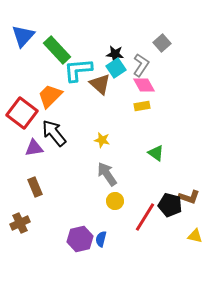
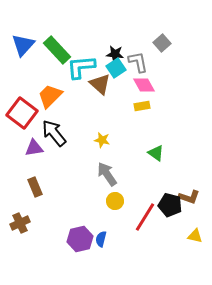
blue triangle: moved 9 px down
gray L-shape: moved 3 px left, 3 px up; rotated 45 degrees counterclockwise
cyan L-shape: moved 3 px right, 3 px up
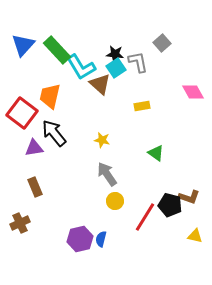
cyan L-shape: rotated 116 degrees counterclockwise
pink diamond: moved 49 px right, 7 px down
orange trapezoid: rotated 32 degrees counterclockwise
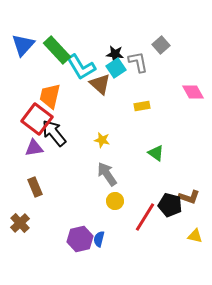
gray square: moved 1 px left, 2 px down
red square: moved 15 px right, 6 px down
brown cross: rotated 18 degrees counterclockwise
blue semicircle: moved 2 px left
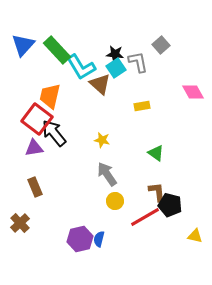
brown L-shape: moved 32 px left, 5 px up; rotated 115 degrees counterclockwise
red line: rotated 28 degrees clockwise
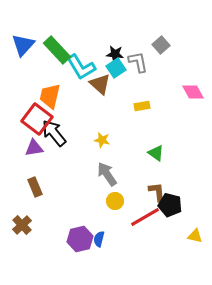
brown cross: moved 2 px right, 2 px down
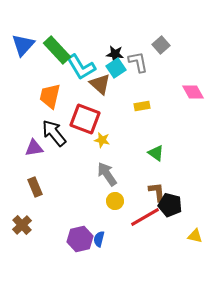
red square: moved 48 px right; rotated 16 degrees counterclockwise
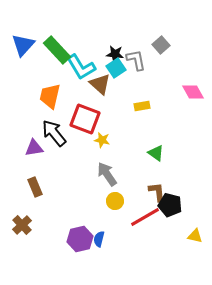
gray L-shape: moved 2 px left, 2 px up
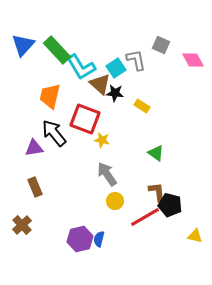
gray square: rotated 24 degrees counterclockwise
black star: moved 39 px down
pink diamond: moved 32 px up
yellow rectangle: rotated 42 degrees clockwise
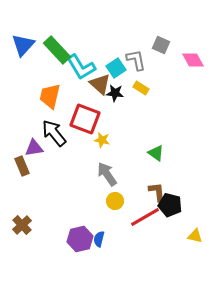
yellow rectangle: moved 1 px left, 18 px up
brown rectangle: moved 13 px left, 21 px up
